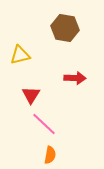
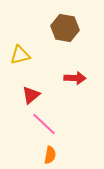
red triangle: rotated 18 degrees clockwise
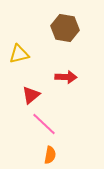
yellow triangle: moved 1 px left, 1 px up
red arrow: moved 9 px left, 1 px up
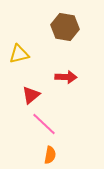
brown hexagon: moved 1 px up
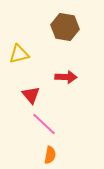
red triangle: rotated 30 degrees counterclockwise
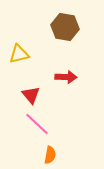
pink line: moved 7 px left
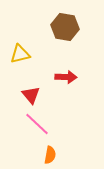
yellow triangle: moved 1 px right
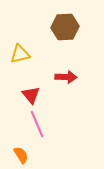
brown hexagon: rotated 12 degrees counterclockwise
pink line: rotated 24 degrees clockwise
orange semicircle: moved 29 px left; rotated 42 degrees counterclockwise
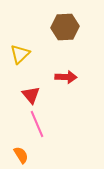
yellow triangle: rotated 30 degrees counterclockwise
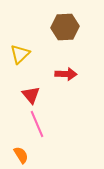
red arrow: moved 3 px up
